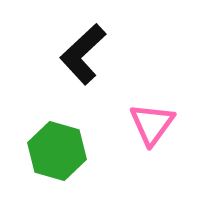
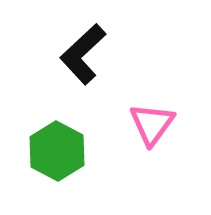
green hexagon: rotated 12 degrees clockwise
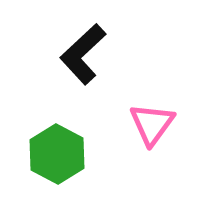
green hexagon: moved 3 px down
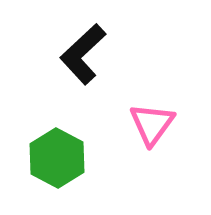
green hexagon: moved 4 px down
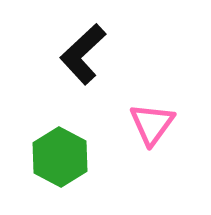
green hexagon: moved 3 px right, 1 px up
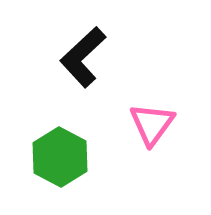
black L-shape: moved 3 px down
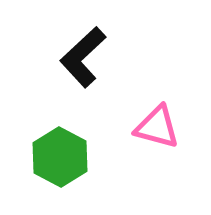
pink triangle: moved 5 px right, 3 px down; rotated 51 degrees counterclockwise
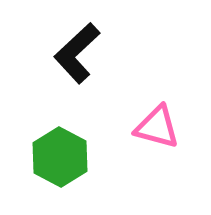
black L-shape: moved 6 px left, 4 px up
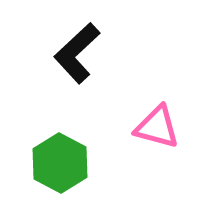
green hexagon: moved 6 px down
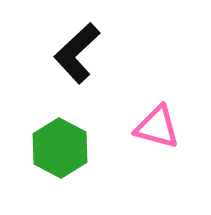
green hexagon: moved 15 px up
